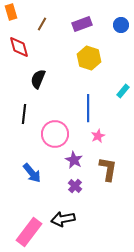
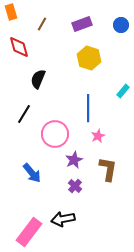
black line: rotated 24 degrees clockwise
purple star: rotated 18 degrees clockwise
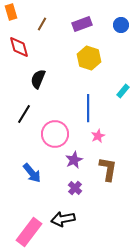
purple cross: moved 2 px down
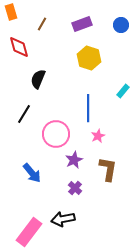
pink circle: moved 1 px right
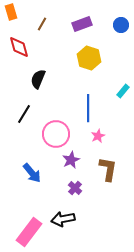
purple star: moved 3 px left
